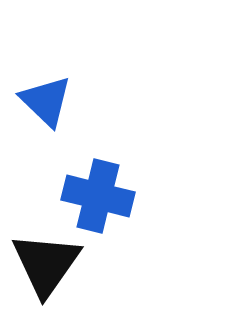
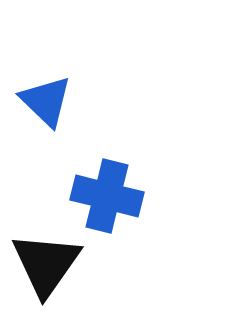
blue cross: moved 9 px right
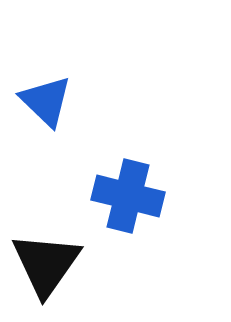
blue cross: moved 21 px right
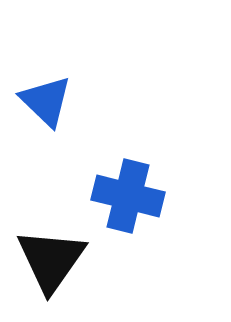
black triangle: moved 5 px right, 4 px up
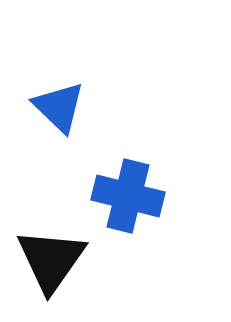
blue triangle: moved 13 px right, 6 px down
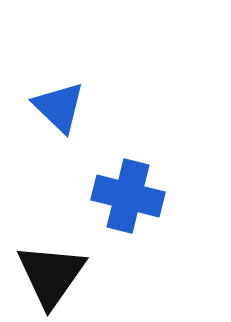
black triangle: moved 15 px down
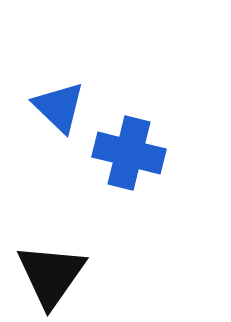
blue cross: moved 1 px right, 43 px up
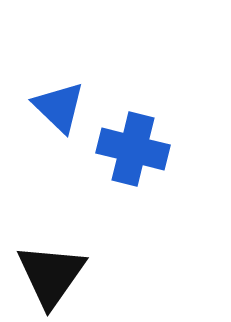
blue cross: moved 4 px right, 4 px up
